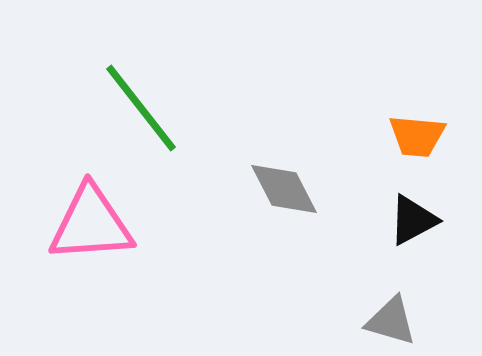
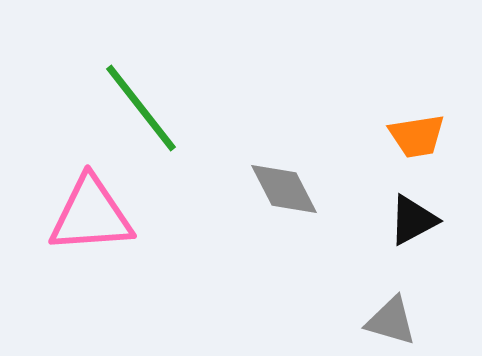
orange trapezoid: rotated 14 degrees counterclockwise
pink triangle: moved 9 px up
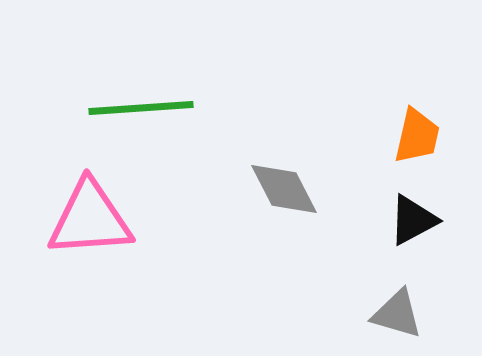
green line: rotated 56 degrees counterclockwise
orange trapezoid: rotated 68 degrees counterclockwise
pink triangle: moved 1 px left, 4 px down
gray triangle: moved 6 px right, 7 px up
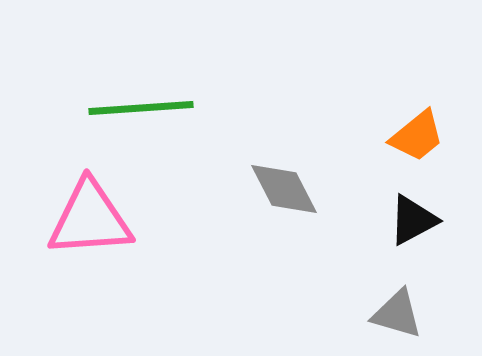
orange trapezoid: rotated 38 degrees clockwise
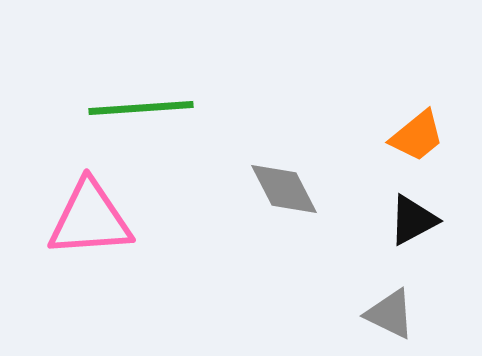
gray triangle: moved 7 px left; rotated 10 degrees clockwise
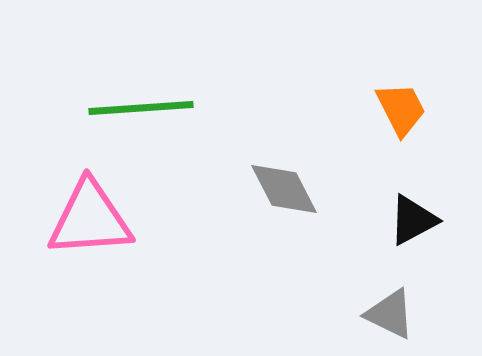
orange trapezoid: moved 16 px left, 27 px up; rotated 78 degrees counterclockwise
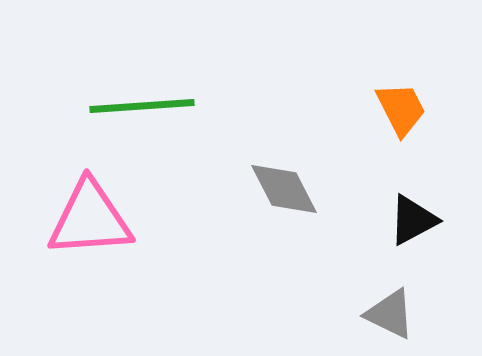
green line: moved 1 px right, 2 px up
